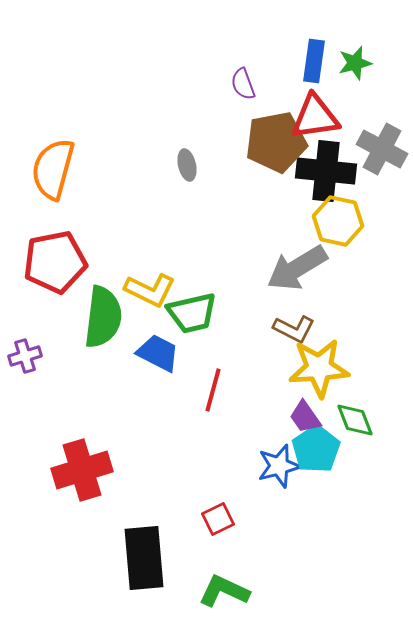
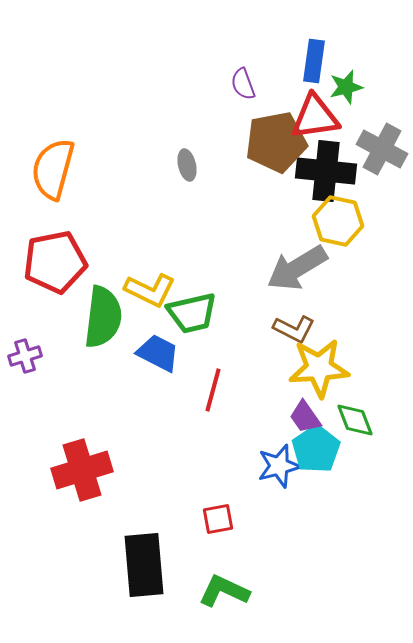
green star: moved 9 px left, 24 px down
red square: rotated 16 degrees clockwise
black rectangle: moved 7 px down
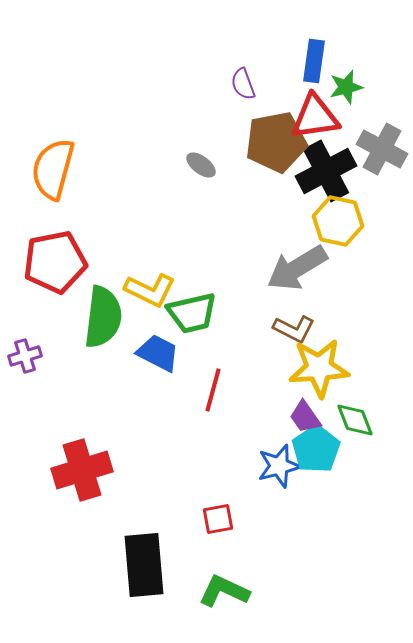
gray ellipse: moved 14 px right; rotated 40 degrees counterclockwise
black cross: rotated 34 degrees counterclockwise
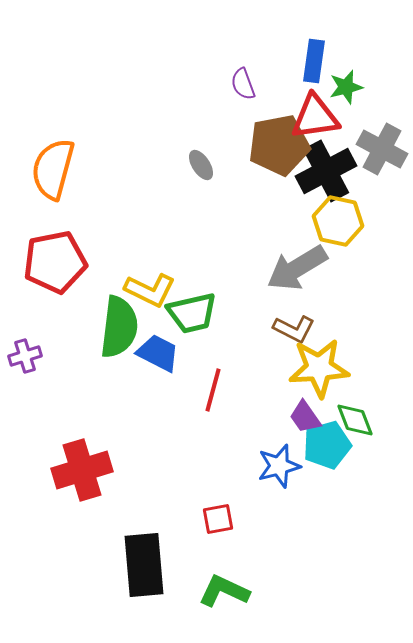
brown pentagon: moved 3 px right, 3 px down
gray ellipse: rotated 20 degrees clockwise
green semicircle: moved 16 px right, 10 px down
cyan pentagon: moved 11 px right, 4 px up; rotated 18 degrees clockwise
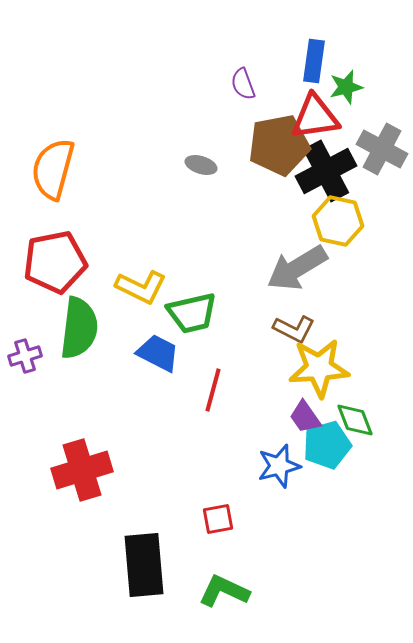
gray ellipse: rotated 40 degrees counterclockwise
yellow L-shape: moved 9 px left, 3 px up
green semicircle: moved 40 px left, 1 px down
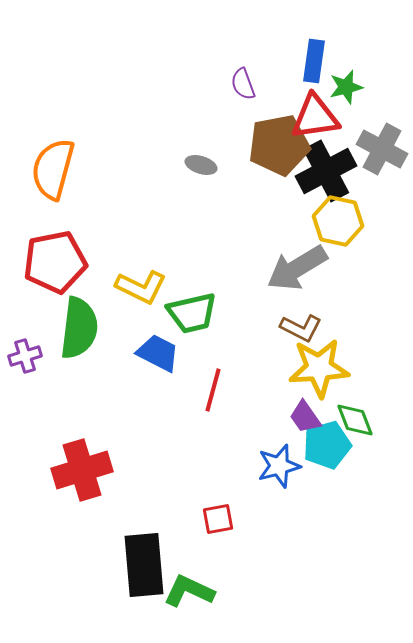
brown L-shape: moved 7 px right, 1 px up
green L-shape: moved 35 px left
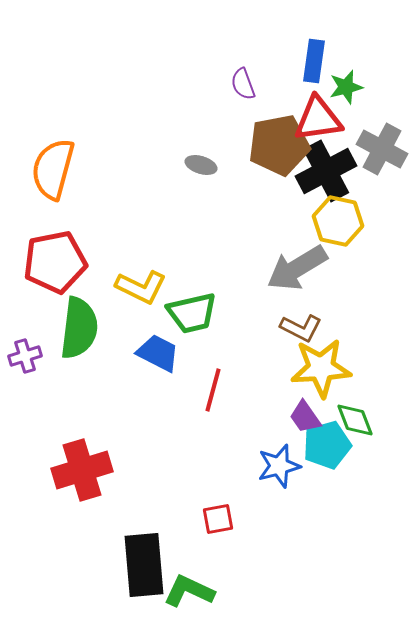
red triangle: moved 3 px right, 2 px down
yellow star: moved 2 px right
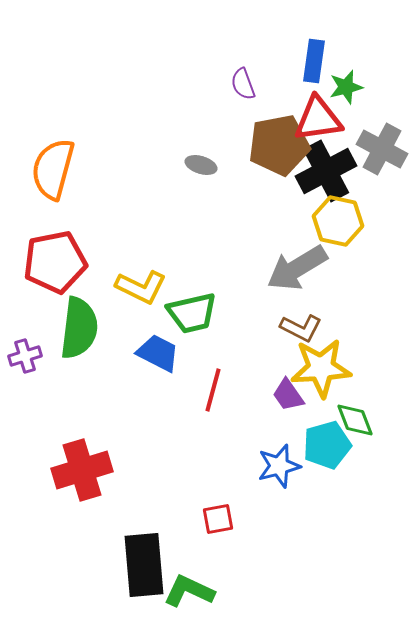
purple trapezoid: moved 17 px left, 22 px up
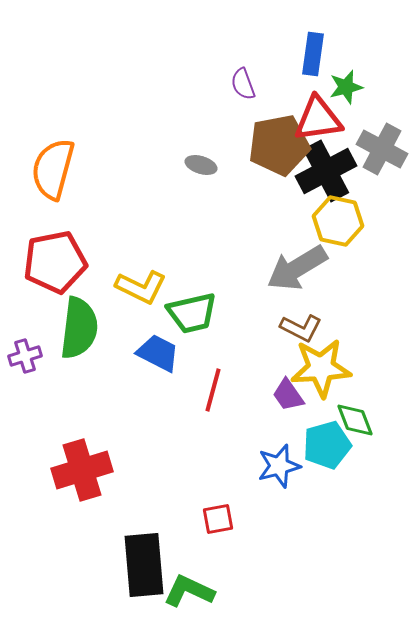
blue rectangle: moved 1 px left, 7 px up
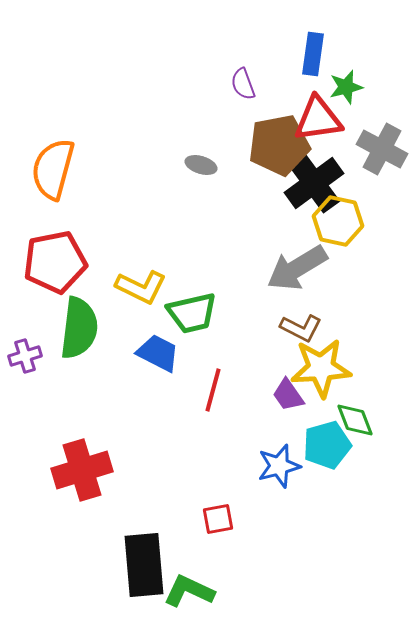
black cross: moved 12 px left, 12 px down; rotated 8 degrees counterclockwise
